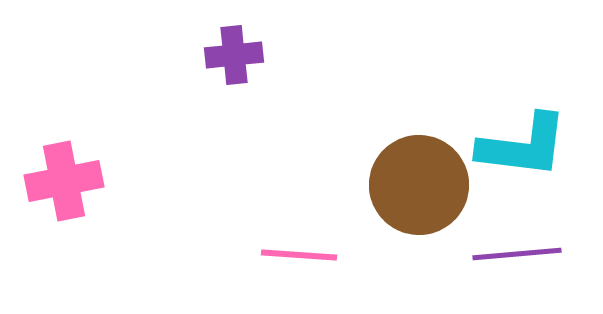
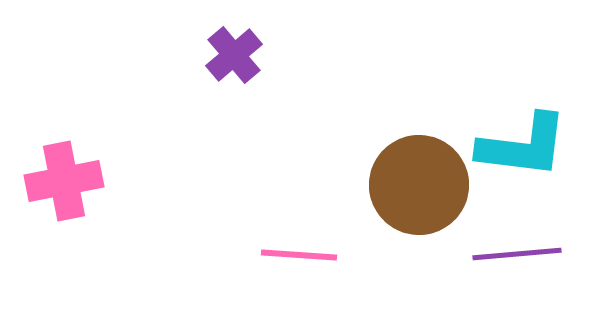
purple cross: rotated 34 degrees counterclockwise
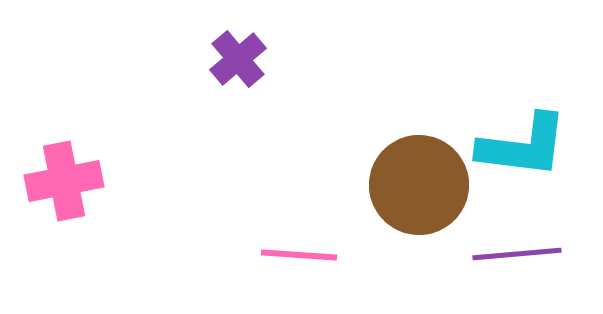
purple cross: moved 4 px right, 4 px down
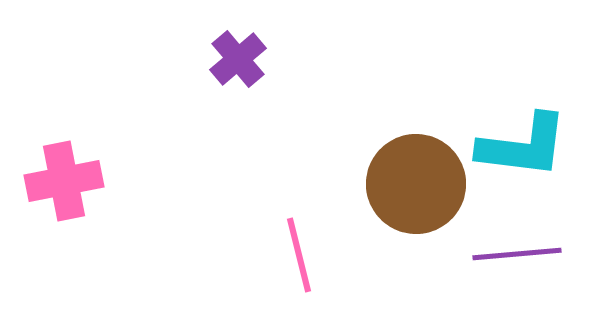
brown circle: moved 3 px left, 1 px up
pink line: rotated 72 degrees clockwise
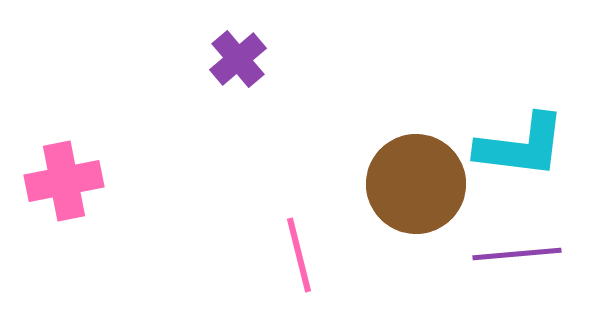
cyan L-shape: moved 2 px left
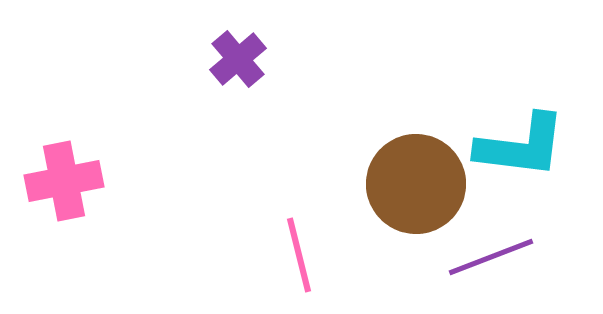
purple line: moved 26 px left, 3 px down; rotated 16 degrees counterclockwise
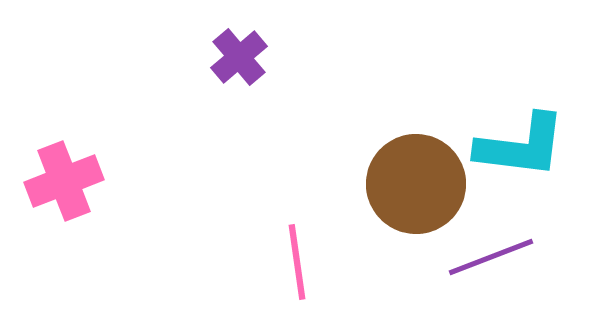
purple cross: moved 1 px right, 2 px up
pink cross: rotated 10 degrees counterclockwise
pink line: moved 2 px left, 7 px down; rotated 6 degrees clockwise
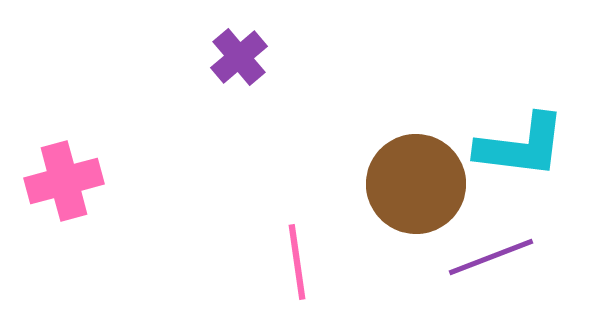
pink cross: rotated 6 degrees clockwise
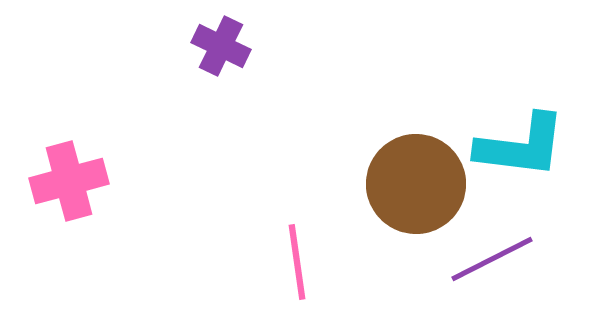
purple cross: moved 18 px left, 11 px up; rotated 24 degrees counterclockwise
pink cross: moved 5 px right
purple line: moved 1 px right, 2 px down; rotated 6 degrees counterclockwise
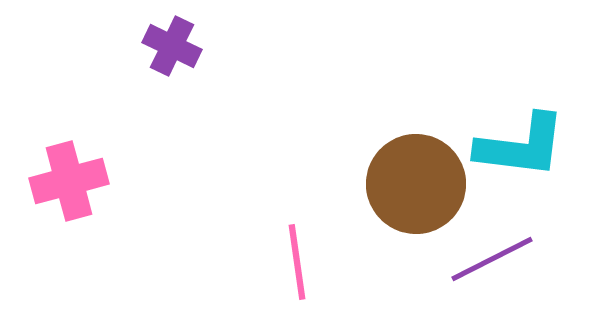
purple cross: moved 49 px left
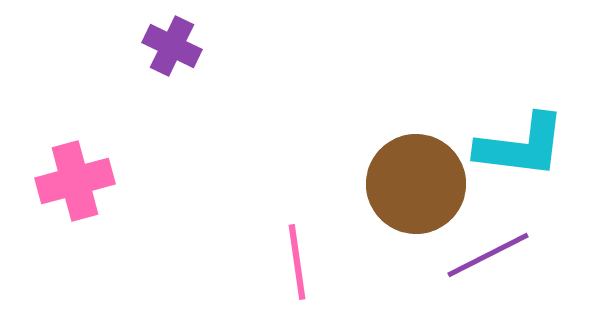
pink cross: moved 6 px right
purple line: moved 4 px left, 4 px up
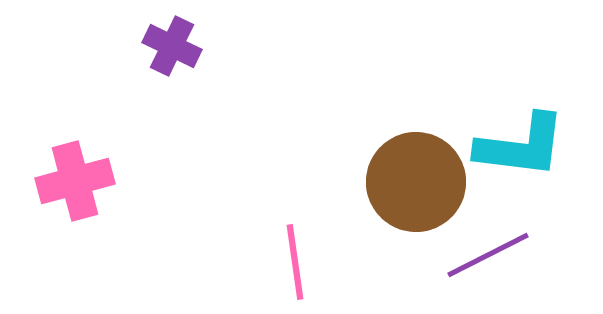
brown circle: moved 2 px up
pink line: moved 2 px left
